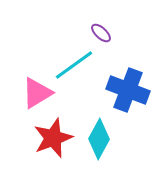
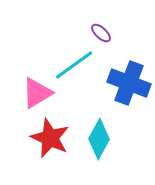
blue cross: moved 1 px right, 7 px up
red star: moved 3 px left; rotated 27 degrees counterclockwise
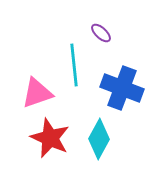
cyan line: rotated 60 degrees counterclockwise
blue cross: moved 7 px left, 5 px down
pink triangle: rotated 12 degrees clockwise
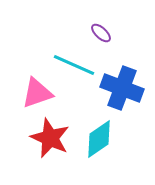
cyan line: rotated 60 degrees counterclockwise
cyan diamond: rotated 27 degrees clockwise
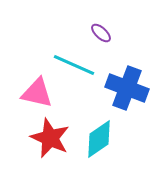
blue cross: moved 5 px right
pink triangle: rotated 32 degrees clockwise
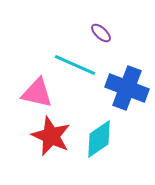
cyan line: moved 1 px right
red star: moved 1 px right, 2 px up
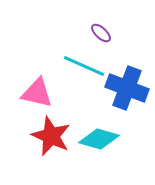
cyan line: moved 9 px right, 1 px down
cyan diamond: rotated 51 degrees clockwise
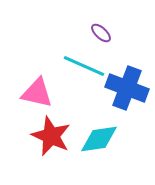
cyan diamond: rotated 24 degrees counterclockwise
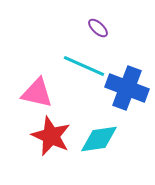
purple ellipse: moved 3 px left, 5 px up
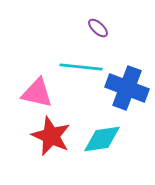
cyan line: moved 3 px left, 1 px down; rotated 18 degrees counterclockwise
cyan diamond: moved 3 px right
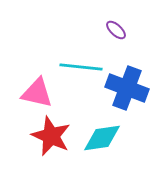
purple ellipse: moved 18 px right, 2 px down
cyan diamond: moved 1 px up
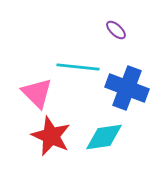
cyan line: moved 3 px left
pink triangle: rotated 32 degrees clockwise
cyan diamond: moved 2 px right, 1 px up
